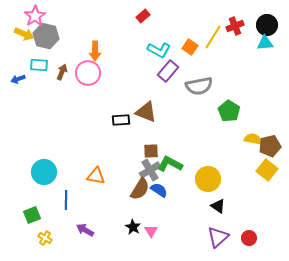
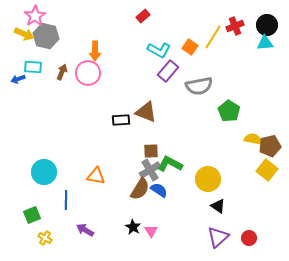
cyan rectangle: moved 6 px left, 2 px down
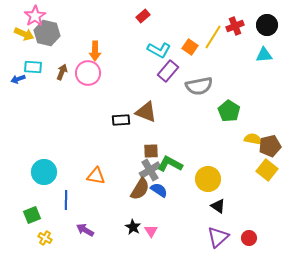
gray hexagon: moved 1 px right, 3 px up
cyan triangle: moved 1 px left, 12 px down
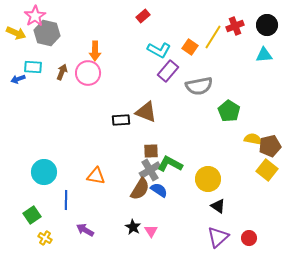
yellow arrow: moved 8 px left, 1 px up
green square: rotated 12 degrees counterclockwise
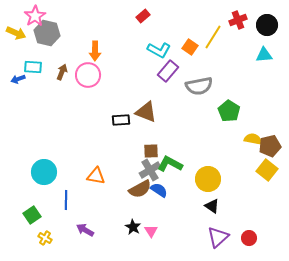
red cross: moved 3 px right, 6 px up
pink circle: moved 2 px down
brown semicircle: rotated 30 degrees clockwise
black triangle: moved 6 px left
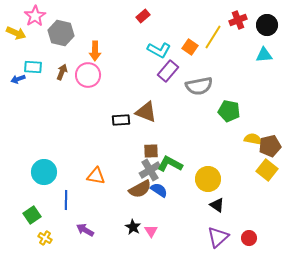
gray hexagon: moved 14 px right
green pentagon: rotated 20 degrees counterclockwise
black triangle: moved 5 px right, 1 px up
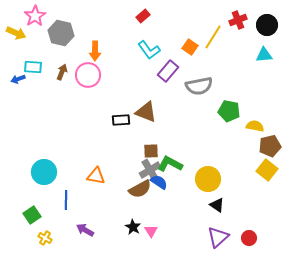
cyan L-shape: moved 10 px left; rotated 25 degrees clockwise
yellow semicircle: moved 2 px right, 13 px up
blue semicircle: moved 8 px up
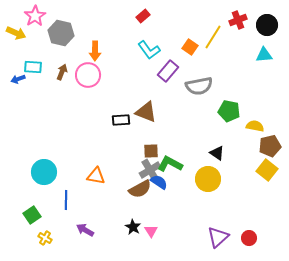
black triangle: moved 52 px up
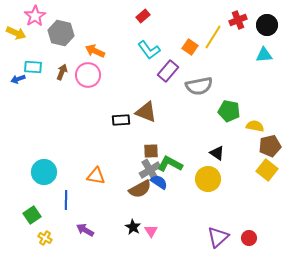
orange arrow: rotated 114 degrees clockwise
